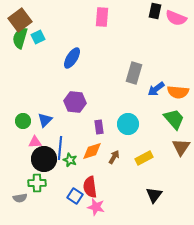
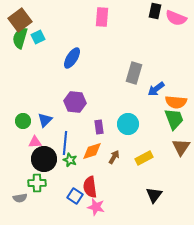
orange semicircle: moved 2 px left, 10 px down
green trapezoid: rotated 20 degrees clockwise
blue line: moved 5 px right, 5 px up
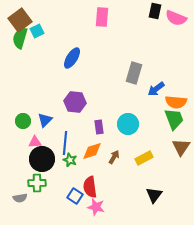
cyan square: moved 1 px left, 6 px up
black circle: moved 2 px left
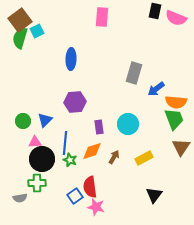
blue ellipse: moved 1 px left, 1 px down; rotated 30 degrees counterclockwise
purple hexagon: rotated 10 degrees counterclockwise
blue square: rotated 21 degrees clockwise
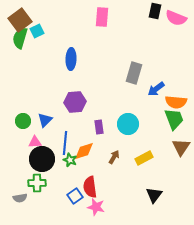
orange diamond: moved 8 px left
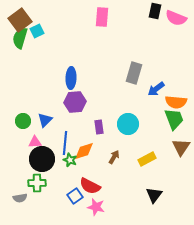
blue ellipse: moved 19 px down
yellow rectangle: moved 3 px right, 1 px down
red semicircle: moved 1 px up; rotated 55 degrees counterclockwise
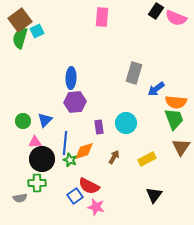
black rectangle: moved 1 px right; rotated 21 degrees clockwise
cyan circle: moved 2 px left, 1 px up
red semicircle: moved 1 px left
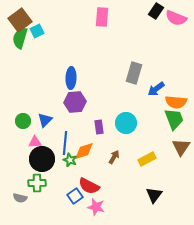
gray semicircle: rotated 24 degrees clockwise
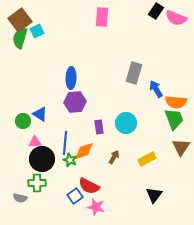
blue arrow: rotated 96 degrees clockwise
blue triangle: moved 5 px left, 6 px up; rotated 42 degrees counterclockwise
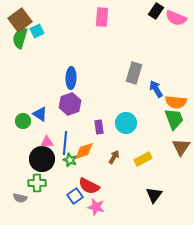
purple hexagon: moved 5 px left, 2 px down; rotated 15 degrees counterclockwise
pink triangle: moved 12 px right
yellow rectangle: moved 4 px left
